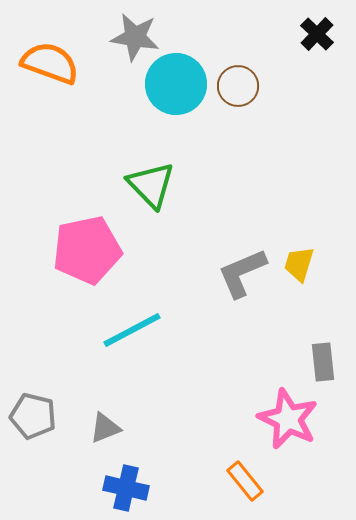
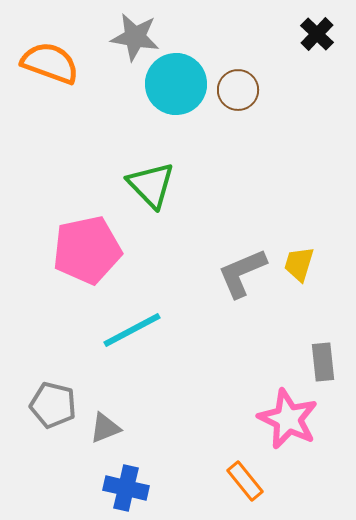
brown circle: moved 4 px down
gray pentagon: moved 20 px right, 11 px up
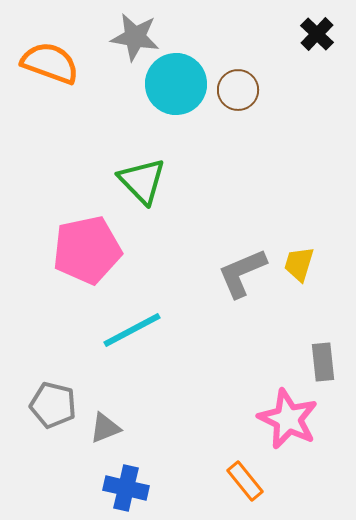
green triangle: moved 9 px left, 4 px up
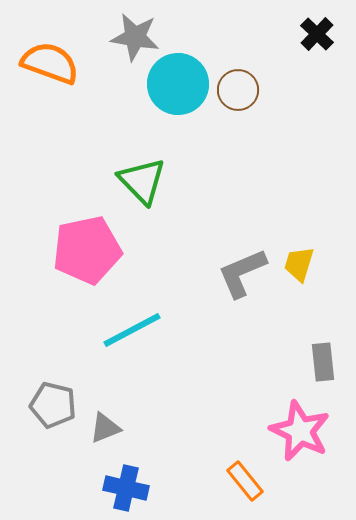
cyan circle: moved 2 px right
pink star: moved 12 px right, 12 px down
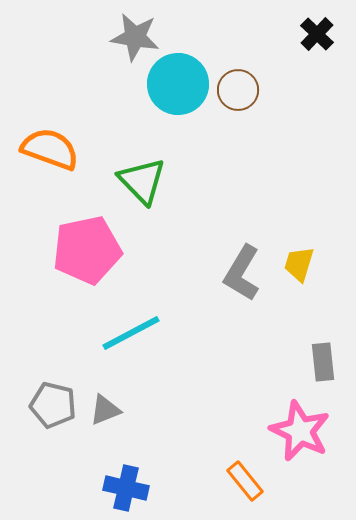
orange semicircle: moved 86 px down
gray L-shape: rotated 36 degrees counterclockwise
cyan line: moved 1 px left, 3 px down
gray triangle: moved 18 px up
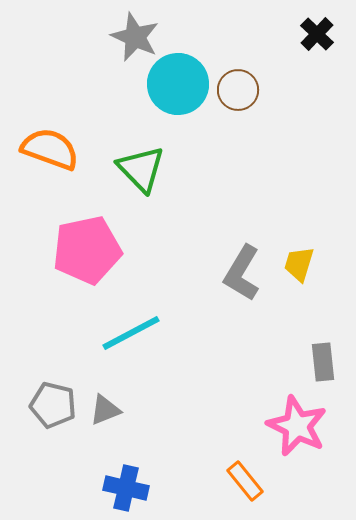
gray star: rotated 15 degrees clockwise
green triangle: moved 1 px left, 12 px up
pink star: moved 3 px left, 5 px up
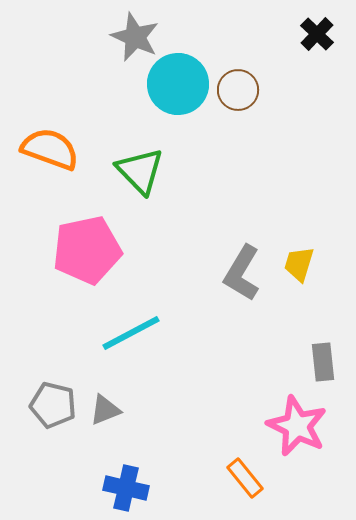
green triangle: moved 1 px left, 2 px down
orange rectangle: moved 3 px up
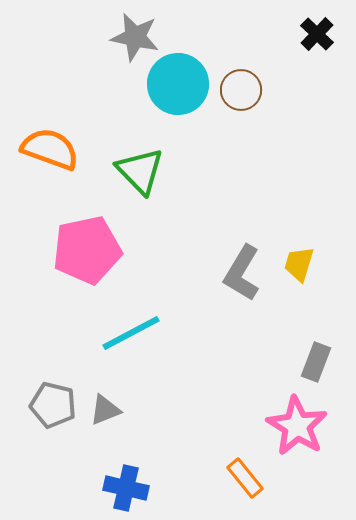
gray star: rotated 12 degrees counterclockwise
brown circle: moved 3 px right
gray rectangle: moved 7 px left; rotated 27 degrees clockwise
pink star: rotated 6 degrees clockwise
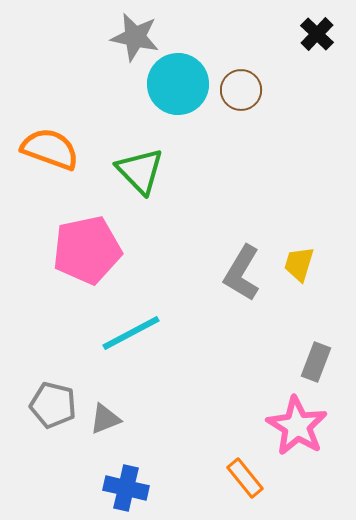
gray triangle: moved 9 px down
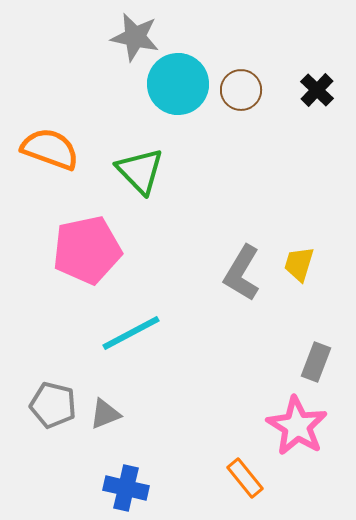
black cross: moved 56 px down
gray triangle: moved 5 px up
